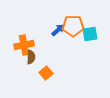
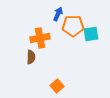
blue arrow: moved 16 px up; rotated 24 degrees counterclockwise
cyan square: moved 1 px right
orange cross: moved 16 px right, 7 px up
orange square: moved 11 px right, 13 px down
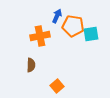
blue arrow: moved 1 px left, 2 px down
orange pentagon: rotated 10 degrees clockwise
orange cross: moved 2 px up
brown semicircle: moved 8 px down
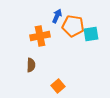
orange square: moved 1 px right
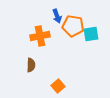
blue arrow: rotated 136 degrees clockwise
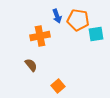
orange pentagon: moved 5 px right, 6 px up
cyan square: moved 5 px right
brown semicircle: rotated 40 degrees counterclockwise
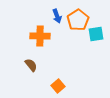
orange pentagon: rotated 30 degrees clockwise
orange cross: rotated 12 degrees clockwise
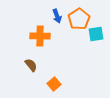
orange pentagon: moved 1 px right, 1 px up
orange square: moved 4 px left, 2 px up
